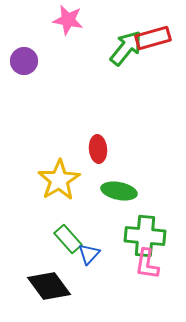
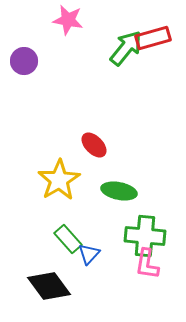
red ellipse: moved 4 px left, 4 px up; rotated 40 degrees counterclockwise
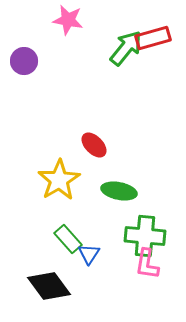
blue triangle: rotated 10 degrees counterclockwise
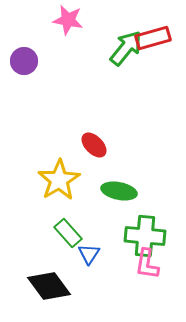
green rectangle: moved 6 px up
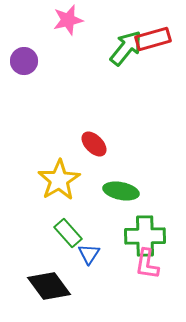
pink star: rotated 24 degrees counterclockwise
red rectangle: moved 1 px down
red ellipse: moved 1 px up
green ellipse: moved 2 px right
green cross: rotated 6 degrees counterclockwise
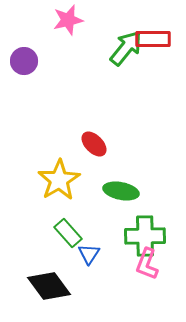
red rectangle: rotated 16 degrees clockwise
pink L-shape: rotated 12 degrees clockwise
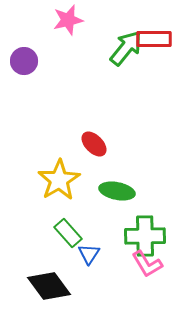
red rectangle: moved 1 px right
green ellipse: moved 4 px left
pink L-shape: rotated 52 degrees counterclockwise
